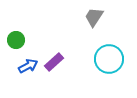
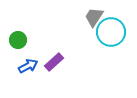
green circle: moved 2 px right
cyan circle: moved 2 px right, 27 px up
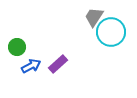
green circle: moved 1 px left, 7 px down
purple rectangle: moved 4 px right, 2 px down
blue arrow: moved 3 px right
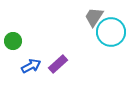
green circle: moved 4 px left, 6 px up
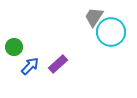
green circle: moved 1 px right, 6 px down
blue arrow: moved 1 px left; rotated 18 degrees counterclockwise
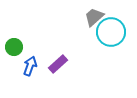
gray trapezoid: rotated 15 degrees clockwise
blue arrow: rotated 24 degrees counterclockwise
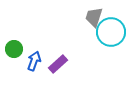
gray trapezoid: rotated 30 degrees counterclockwise
green circle: moved 2 px down
blue arrow: moved 4 px right, 5 px up
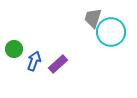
gray trapezoid: moved 1 px left, 1 px down
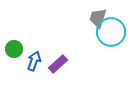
gray trapezoid: moved 5 px right
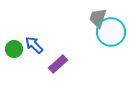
blue arrow: moved 16 px up; rotated 66 degrees counterclockwise
